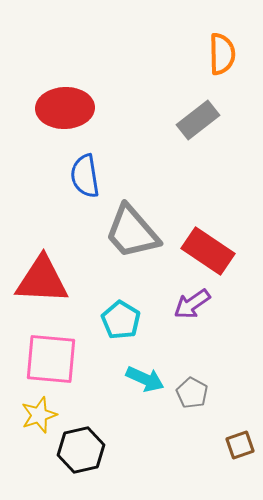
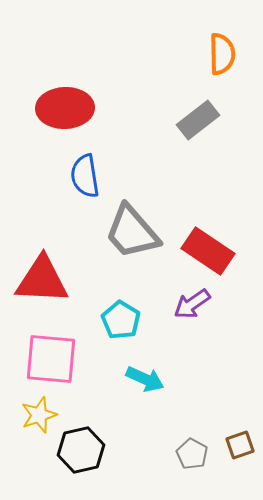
gray pentagon: moved 61 px down
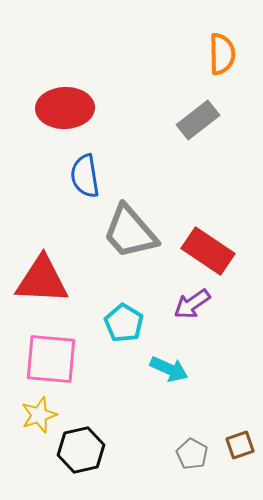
gray trapezoid: moved 2 px left
cyan pentagon: moved 3 px right, 3 px down
cyan arrow: moved 24 px right, 10 px up
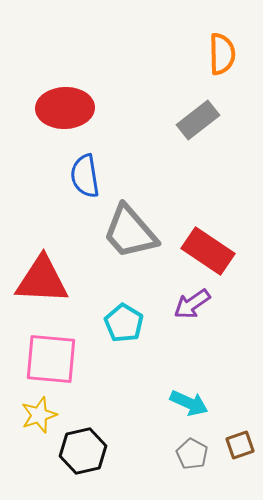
cyan arrow: moved 20 px right, 34 px down
black hexagon: moved 2 px right, 1 px down
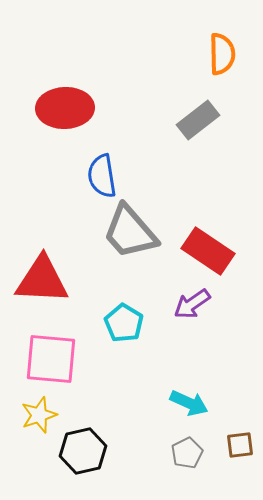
blue semicircle: moved 17 px right
brown square: rotated 12 degrees clockwise
gray pentagon: moved 5 px left, 1 px up; rotated 16 degrees clockwise
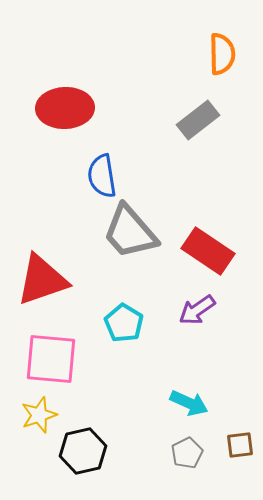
red triangle: rotated 22 degrees counterclockwise
purple arrow: moved 5 px right, 6 px down
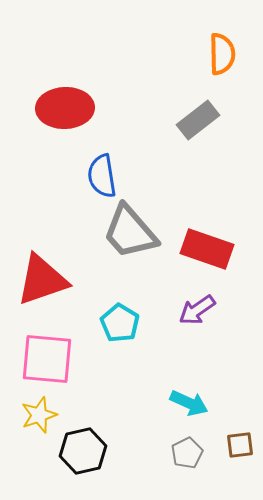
red rectangle: moved 1 px left, 2 px up; rotated 15 degrees counterclockwise
cyan pentagon: moved 4 px left
pink square: moved 4 px left
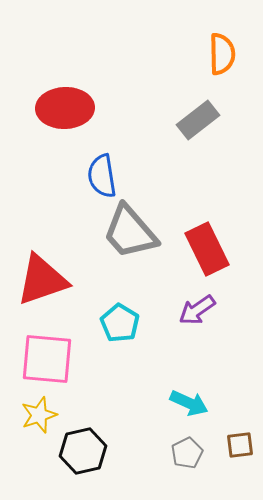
red rectangle: rotated 45 degrees clockwise
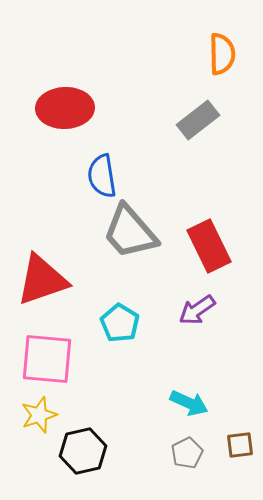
red rectangle: moved 2 px right, 3 px up
